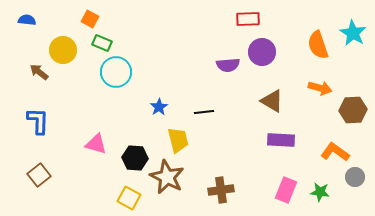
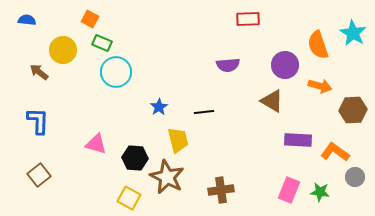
purple circle: moved 23 px right, 13 px down
orange arrow: moved 2 px up
purple rectangle: moved 17 px right
pink rectangle: moved 3 px right
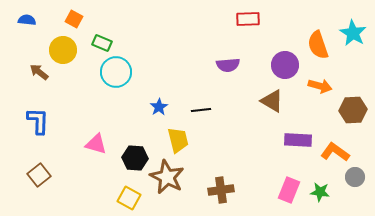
orange square: moved 16 px left
black line: moved 3 px left, 2 px up
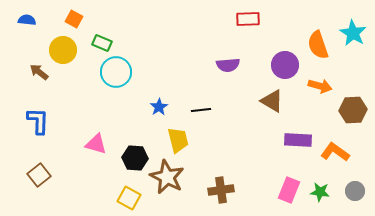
gray circle: moved 14 px down
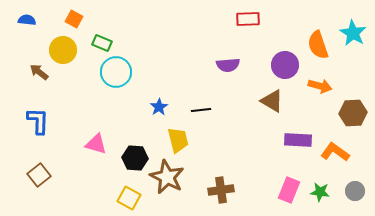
brown hexagon: moved 3 px down
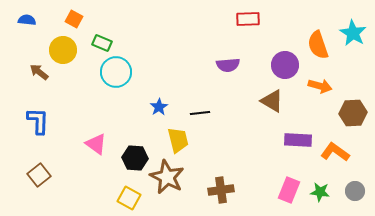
black line: moved 1 px left, 3 px down
pink triangle: rotated 20 degrees clockwise
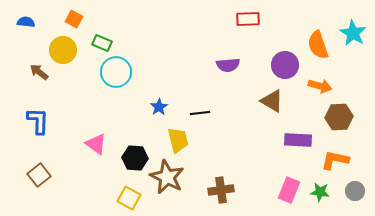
blue semicircle: moved 1 px left, 2 px down
brown hexagon: moved 14 px left, 4 px down
orange L-shape: moved 8 px down; rotated 24 degrees counterclockwise
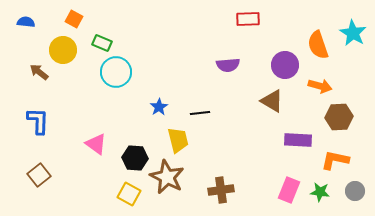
yellow square: moved 4 px up
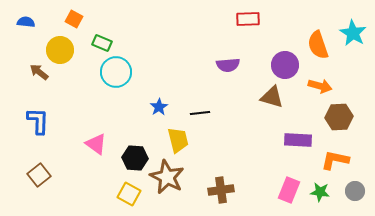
yellow circle: moved 3 px left
brown triangle: moved 4 px up; rotated 15 degrees counterclockwise
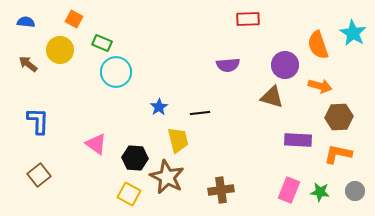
brown arrow: moved 11 px left, 8 px up
orange L-shape: moved 3 px right, 6 px up
